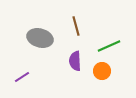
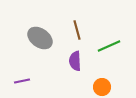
brown line: moved 1 px right, 4 px down
gray ellipse: rotated 20 degrees clockwise
orange circle: moved 16 px down
purple line: moved 4 px down; rotated 21 degrees clockwise
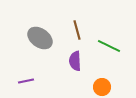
green line: rotated 50 degrees clockwise
purple line: moved 4 px right
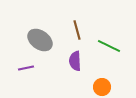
gray ellipse: moved 2 px down
purple line: moved 13 px up
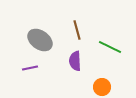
green line: moved 1 px right, 1 px down
purple line: moved 4 px right
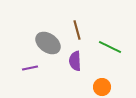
gray ellipse: moved 8 px right, 3 px down
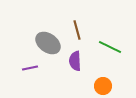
orange circle: moved 1 px right, 1 px up
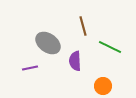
brown line: moved 6 px right, 4 px up
